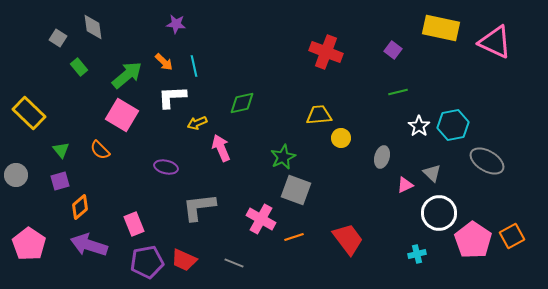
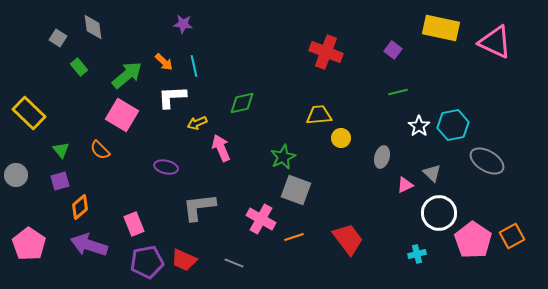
purple star at (176, 24): moved 7 px right
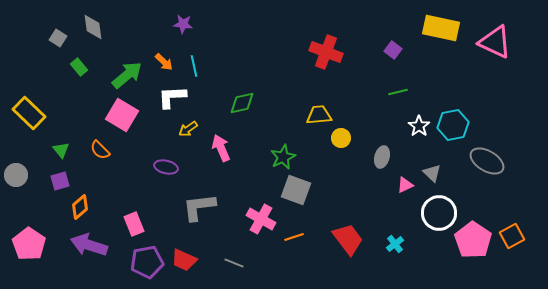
yellow arrow at (197, 123): moved 9 px left, 6 px down; rotated 12 degrees counterclockwise
cyan cross at (417, 254): moved 22 px left, 10 px up; rotated 24 degrees counterclockwise
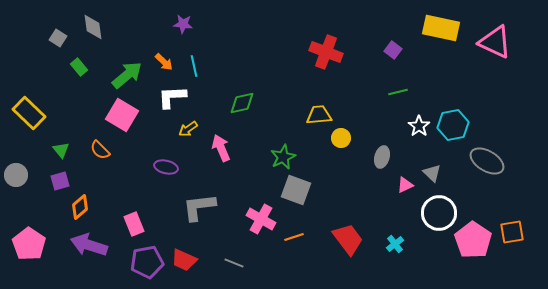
orange square at (512, 236): moved 4 px up; rotated 20 degrees clockwise
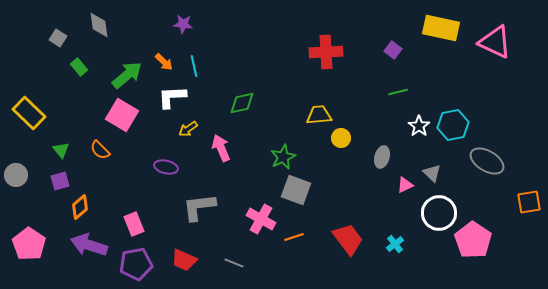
gray diamond at (93, 27): moved 6 px right, 2 px up
red cross at (326, 52): rotated 24 degrees counterclockwise
orange square at (512, 232): moved 17 px right, 30 px up
purple pentagon at (147, 262): moved 11 px left, 2 px down
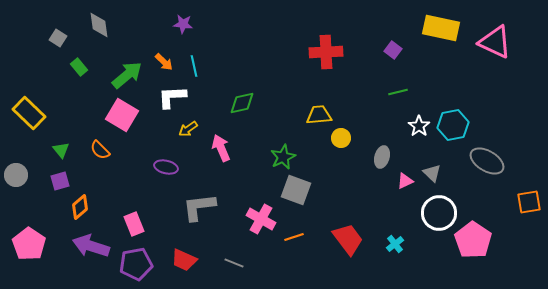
pink triangle at (405, 185): moved 4 px up
purple arrow at (89, 245): moved 2 px right, 1 px down
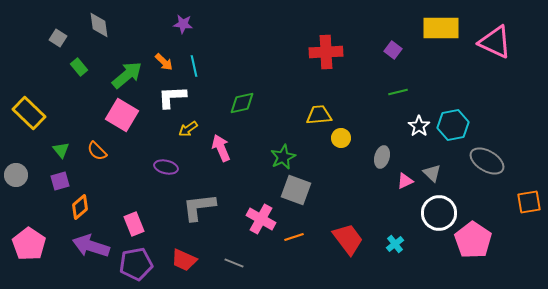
yellow rectangle at (441, 28): rotated 12 degrees counterclockwise
orange semicircle at (100, 150): moved 3 px left, 1 px down
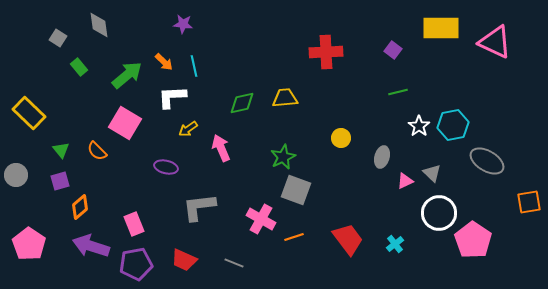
pink square at (122, 115): moved 3 px right, 8 px down
yellow trapezoid at (319, 115): moved 34 px left, 17 px up
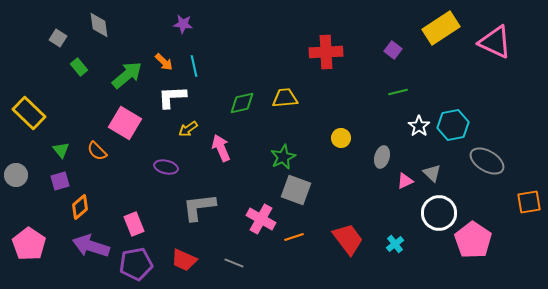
yellow rectangle at (441, 28): rotated 33 degrees counterclockwise
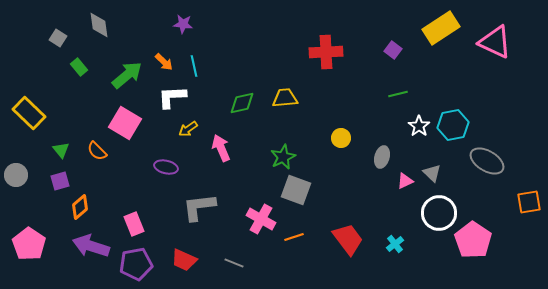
green line at (398, 92): moved 2 px down
